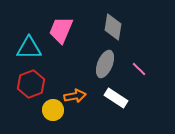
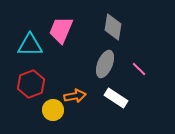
cyan triangle: moved 1 px right, 3 px up
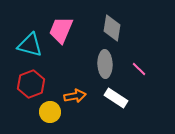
gray diamond: moved 1 px left, 1 px down
cyan triangle: rotated 16 degrees clockwise
gray ellipse: rotated 24 degrees counterclockwise
yellow circle: moved 3 px left, 2 px down
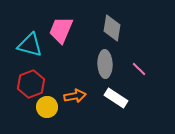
yellow circle: moved 3 px left, 5 px up
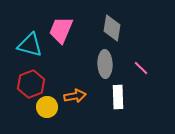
pink line: moved 2 px right, 1 px up
white rectangle: moved 2 px right, 1 px up; rotated 55 degrees clockwise
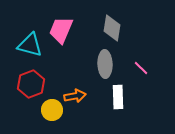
yellow circle: moved 5 px right, 3 px down
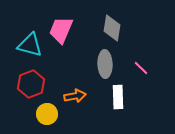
yellow circle: moved 5 px left, 4 px down
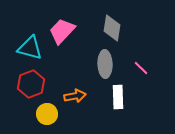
pink trapezoid: moved 1 px right, 1 px down; rotated 20 degrees clockwise
cyan triangle: moved 3 px down
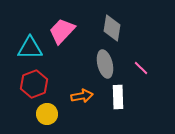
cyan triangle: rotated 16 degrees counterclockwise
gray ellipse: rotated 12 degrees counterclockwise
red hexagon: moved 3 px right
orange arrow: moved 7 px right
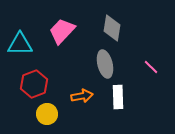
cyan triangle: moved 10 px left, 4 px up
pink line: moved 10 px right, 1 px up
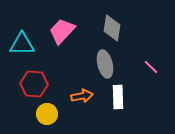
cyan triangle: moved 2 px right
red hexagon: rotated 24 degrees clockwise
